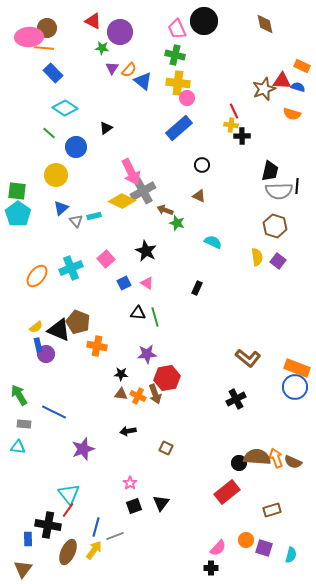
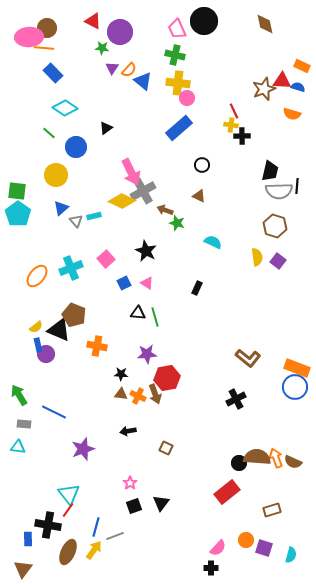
brown pentagon at (78, 322): moved 4 px left, 7 px up
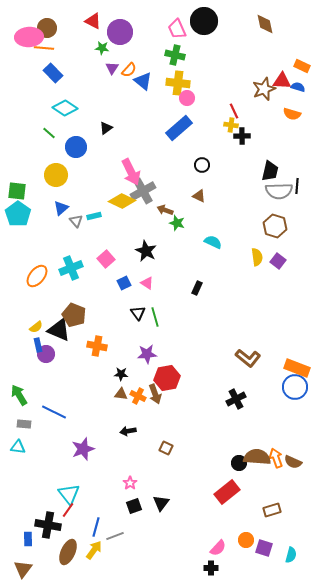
black triangle at (138, 313): rotated 49 degrees clockwise
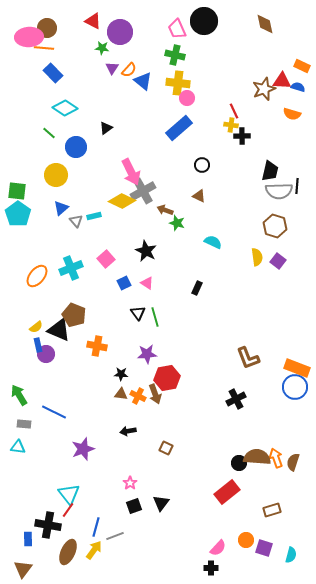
brown L-shape at (248, 358): rotated 30 degrees clockwise
brown semicircle at (293, 462): rotated 84 degrees clockwise
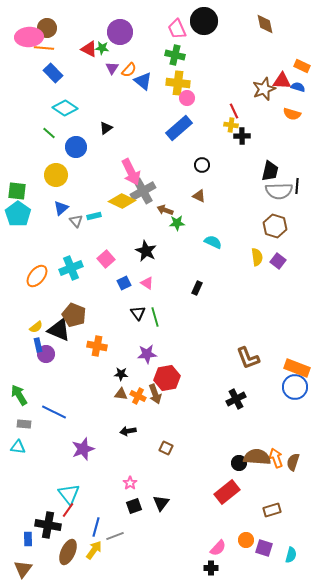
red triangle at (93, 21): moved 4 px left, 28 px down
green star at (177, 223): rotated 21 degrees counterclockwise
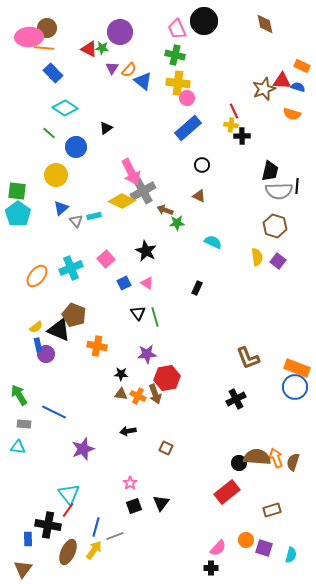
blue rectangle at (179, 128): moved 9 px right
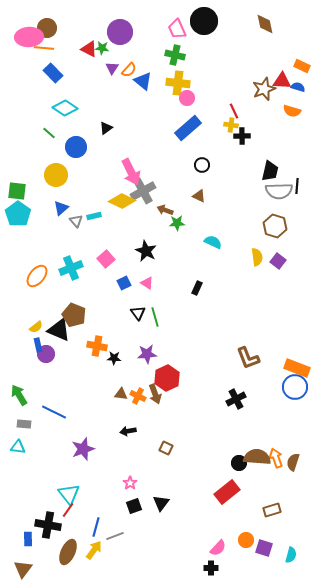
orange semicircle at (292, 114): moved 3 px up
black star at (121, 374): moved 7 px left, 16 px up
red hexagon at (167, 378): rotated 15 degrees counterclockwise
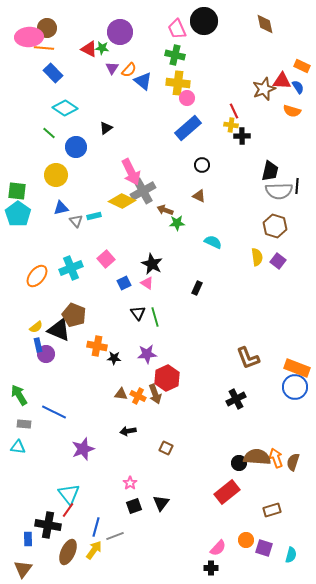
blue semicircle at (298, 87): rotated 40 degrees clockwise
blue triangle at (61, 208): rotated 28 degrees clockwise
black star at (146, 251): moved 6 px right, 13 px down
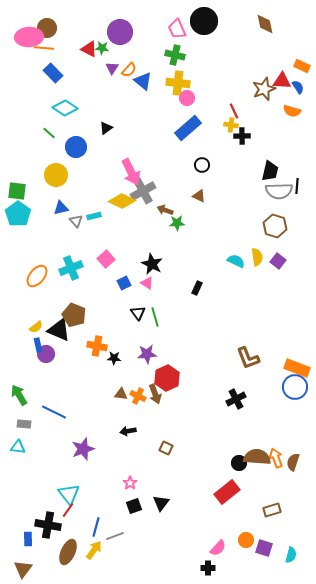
cyan semicircle at (213, 242): moved 23 px right, 19 px down
black cross at (211, 568): moved 3 px left
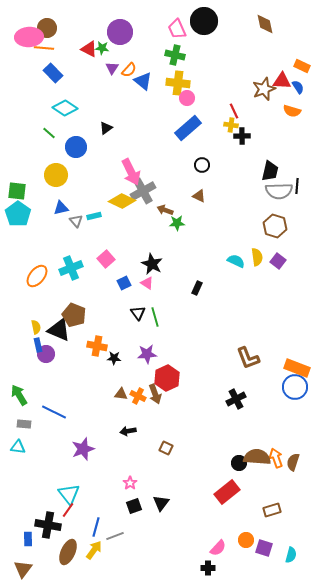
yellow semicircle at (36, 327): rotated 64 degrees counterclockwise
